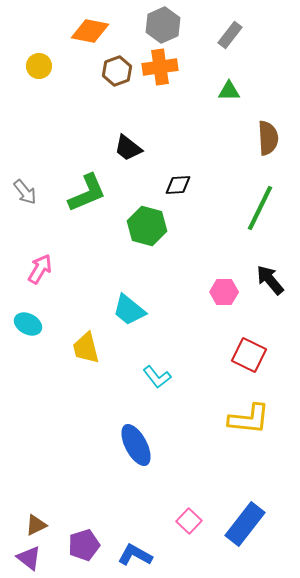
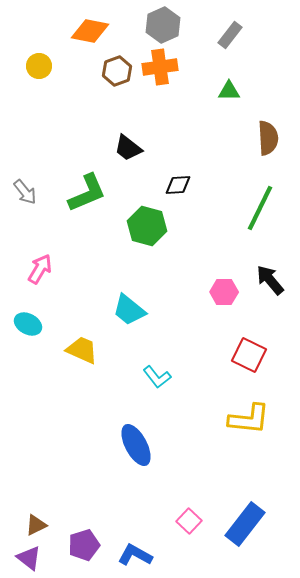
yellow trapezoid: moved 4 px left, 2 px down; rotated 128 degrees clockwise
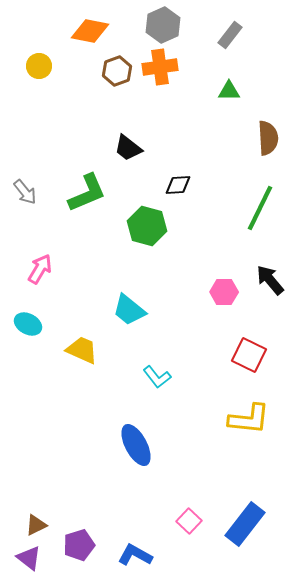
purple pentagon: moved 5 px left
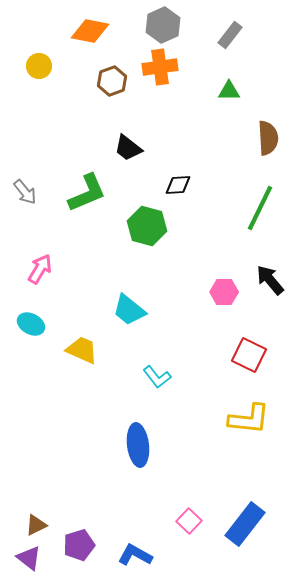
brown hexagon: moved 5 px left, 10 px down
cyan ellipse: moved 3 px right
blue ellipse: moved 2 px right; rotated 21 degrees clockwise
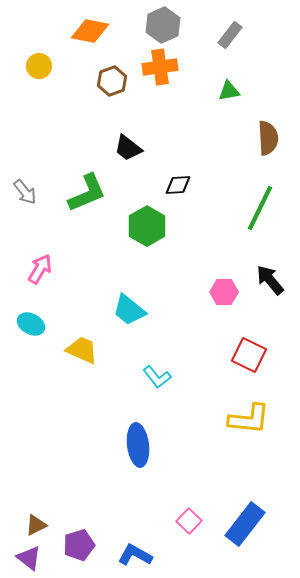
green triangle: rotated 10 degrees counterclockwise
green hexagon: rotated 15 degrees clockwise
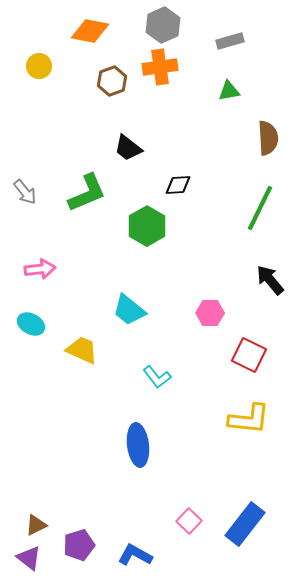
gray rectangle: moved 6 px down; rotated 36 degrees clockwise
pink arrow: rotated 52 degrees clockwise
pink hexagon: moved 14 px left, 21 px down
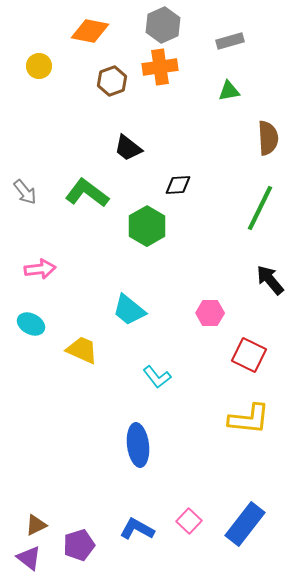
green L-shape: rotated 120 degrees counterclockwise
blue L-shape: moved 2 px right, 26 px up
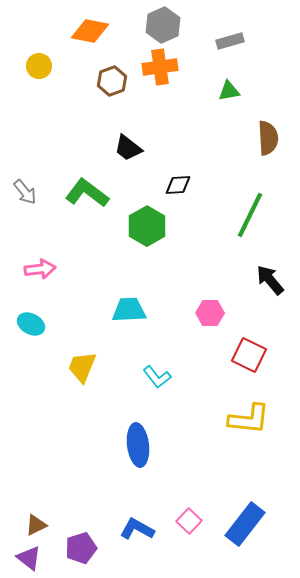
green line: moved 10 px left, 7 px down
cyan trapezoid: rotated 138 degrees clockwise
yellow trapezoid: moved 17 px down; rotated 92 degrees counterclockwise
purple pentagon: moved 2 px right, 3 px down
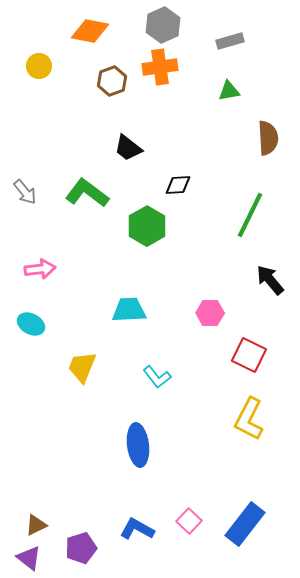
yellow L-shape: rotated 111 degrees clockwise
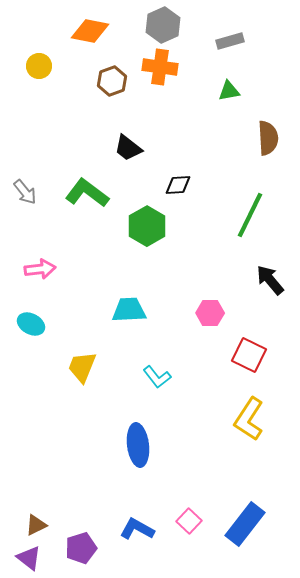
orange cross: rotated 16 degrees clockwise
yellow L-shape: rotated 6 degrees clockwise
